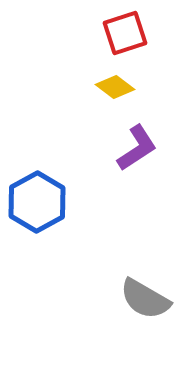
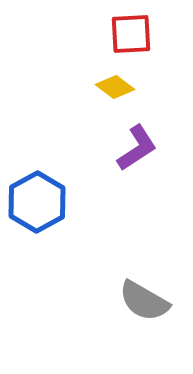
red square: moved 6 px right, 1 px down; rotated 15 degrees clockwise
gray semicircle: moved 1 px left, 2 px down
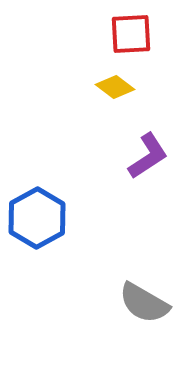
purple L-shape: moved 11 px right, 8 px down
blue hexagon: moved 16 px down
gray semicircle: moved 2 px down
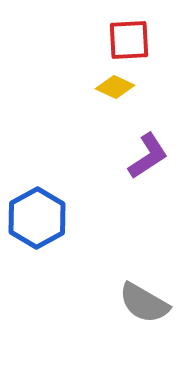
red square: moved 2 px left, 6 px down
yellow diamond: rotated 12 degrees counterclockwise
